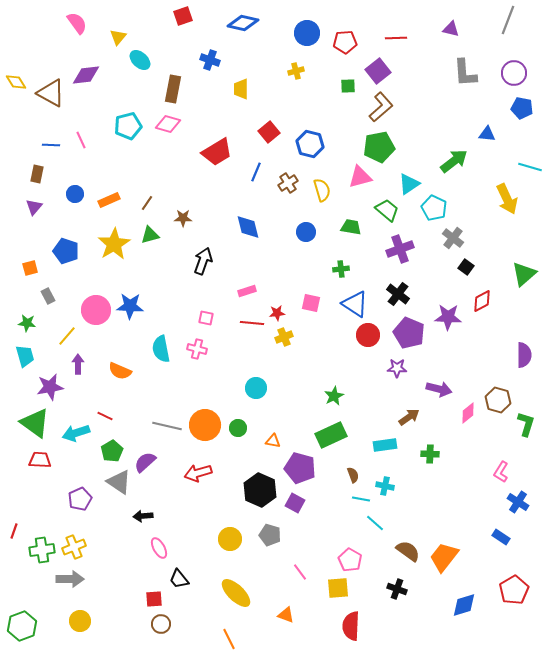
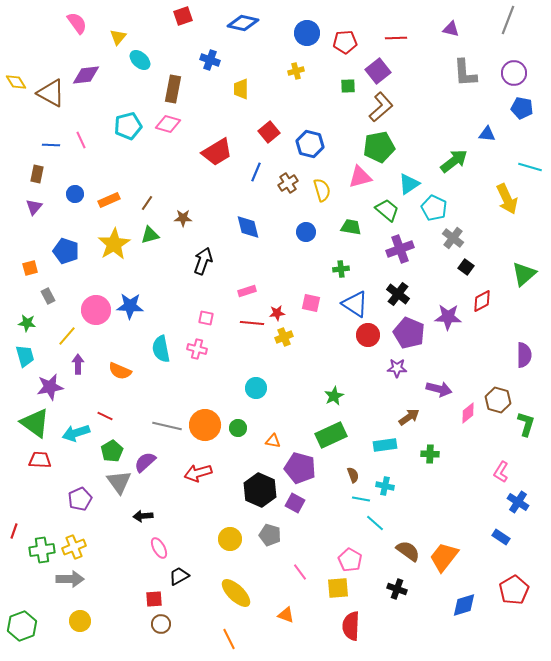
gray triangle at (119, 482): rotated 20 degrees clockwise
black trapezoid at (179, 579): moved 3 px up; rotated 100 degrees clockwise
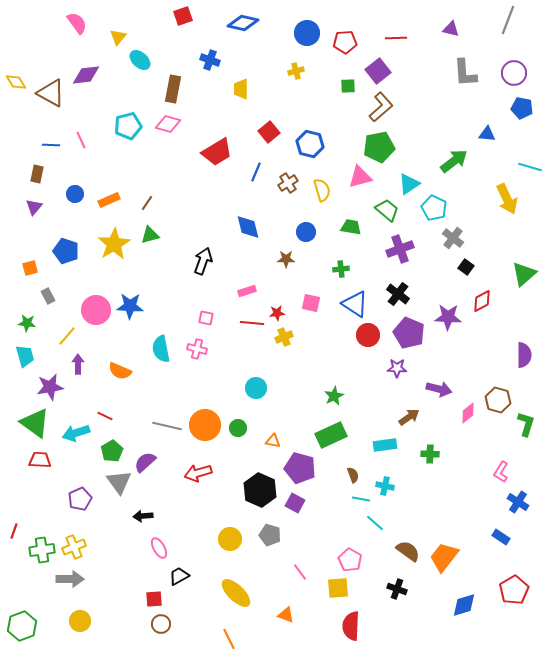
brown star at (183, 218): moved 103 px right, 41 px down
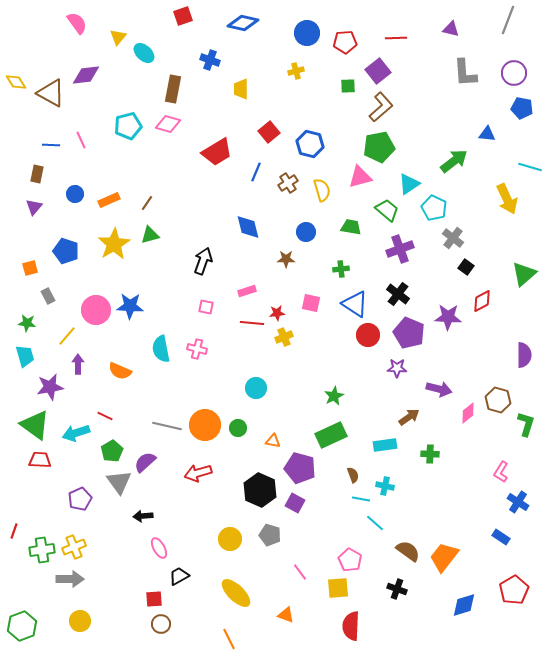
cyan ellipse at (140, 60): moved 4 px right, 7 px up
pink square at (206, 318): moved 11 px up
green triangle at (35, 423): moved 2 px down
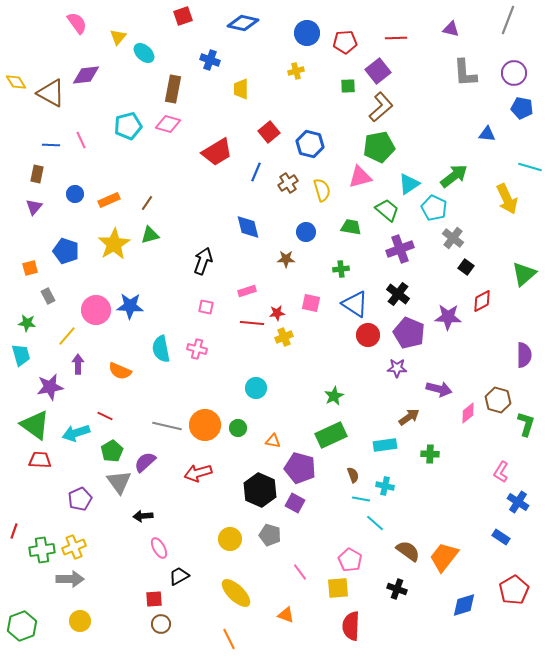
green arrow at (454, 161): moved 15 px down
cyan trapezoid at (25, 356): moved 4 px left, 1 px up
